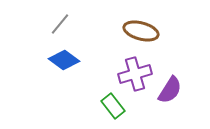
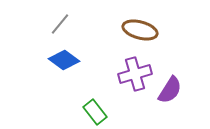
brown ellipse: moved 1 px left, 1 px up
green rectangle: moved 18 px left, 6 px down
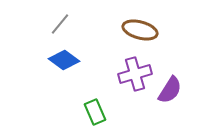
green rectangle: rotated 15 degrees clockwise
